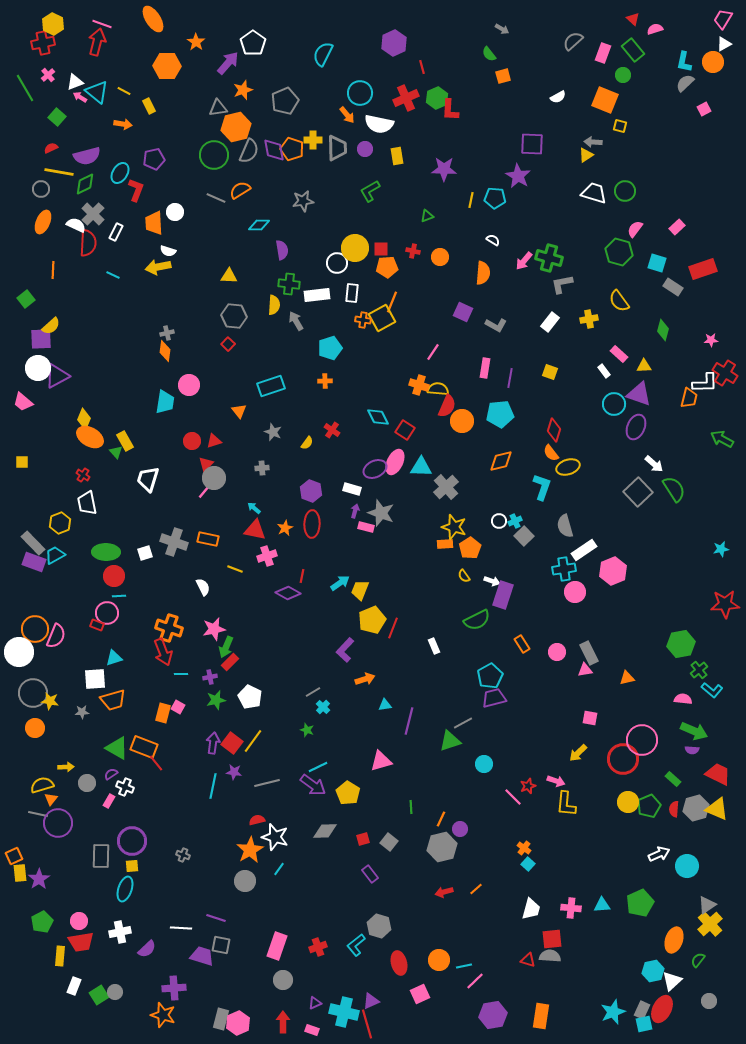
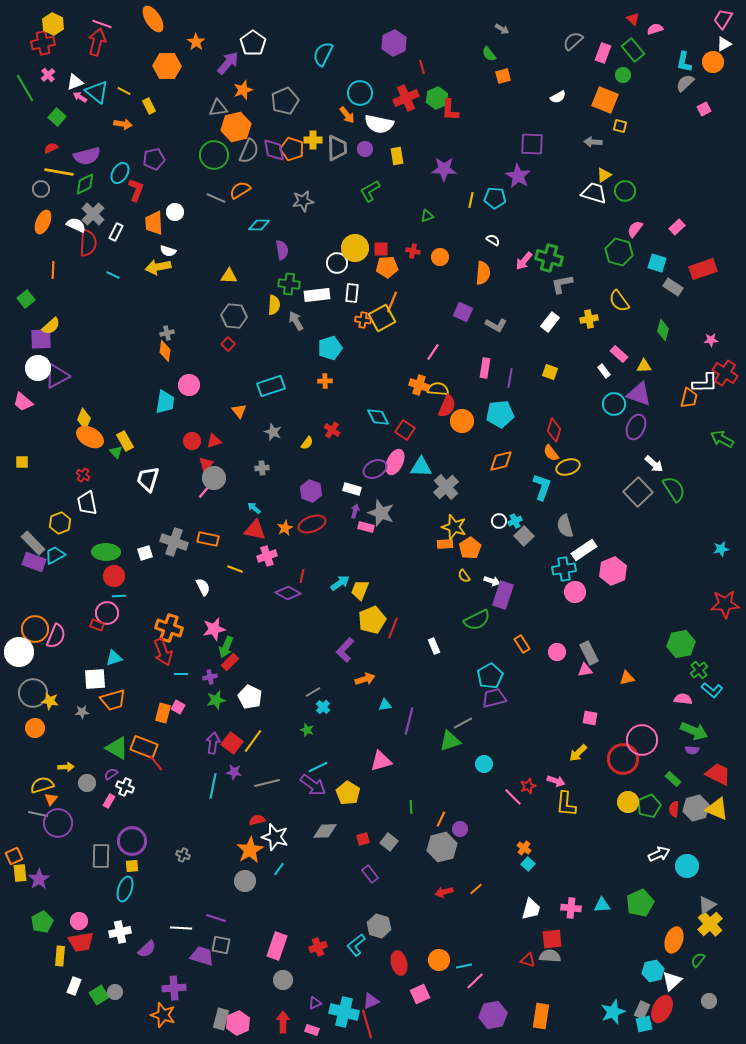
yellow triangle at (586, 155): moved 18 px right, 20 px down
red ellipse at (312, 524): rotated 68 degrees clockwise
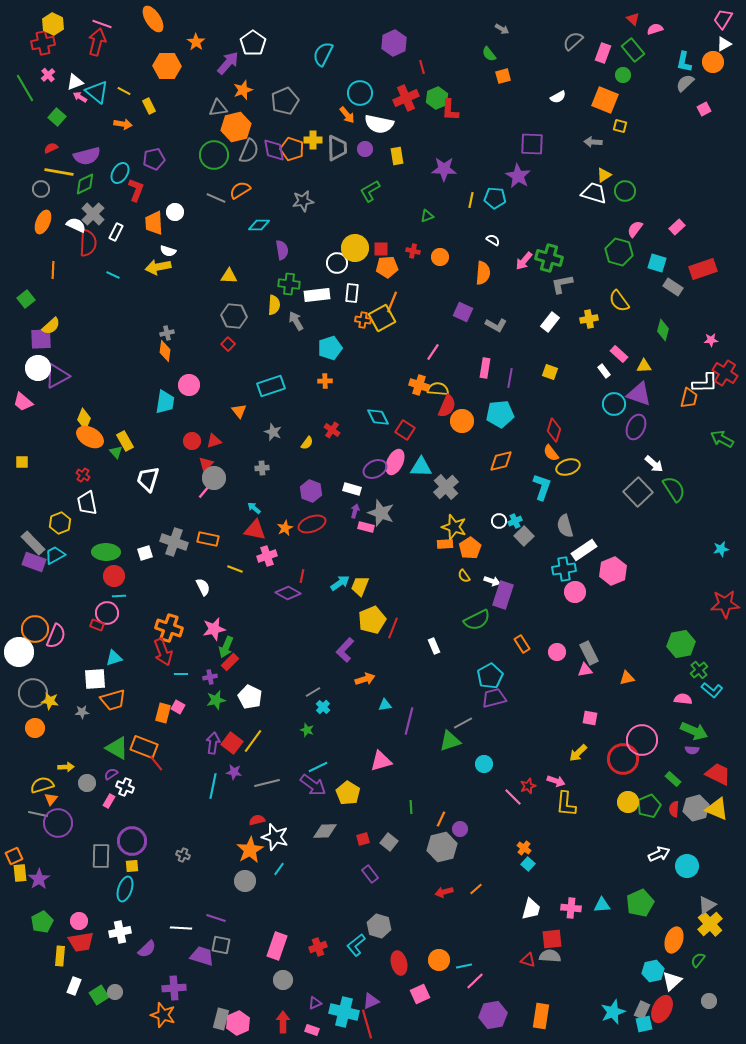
yellow trapezoid at (360, 590): moved 4 px up
